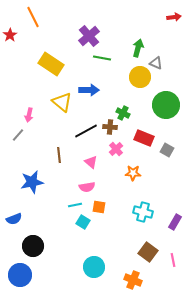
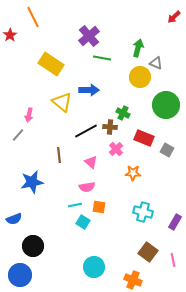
red arrow: rotated 144 degrees clockwise
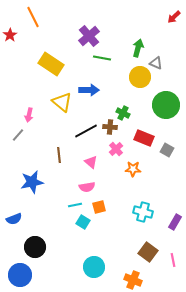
orange star: moved 4 px up
orange square: rotated 24 degrees counterclockwise
black circle: moved 2 px right, 1 px down
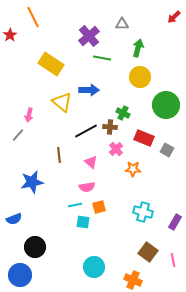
gray triangle: moved 34 px left, 39 px up; rotated 24 degrees counterclockwise
cyan square: rotated 24 degrees counterclockwise
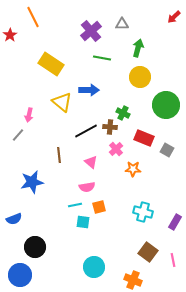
purple cross: moved 2 px right, 5 px up
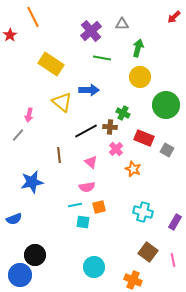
orange star: rotated 21 degrees clockwise
black circle: moved 8 px down
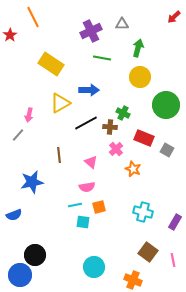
purple cross: rotated 15 degrees clockwise
yellow triangle: moved 2 px left, 1 px down; rotated 50 degrees clockwise
black line: moved 8 px up
blue semicircle: moved 4 px up
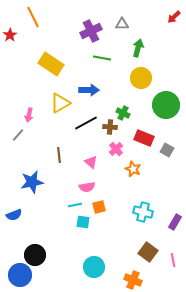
yellow circle: moved 1 px right, 1 px down
